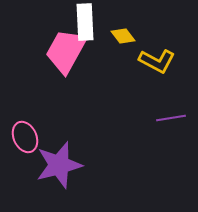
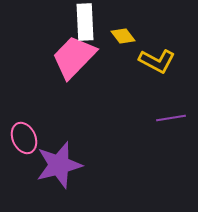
pink trapezoid: moved 8 px right, 6 px down; rotated 15 degrees clockwise
pink ellipse: moved 1 px left, 1 px down
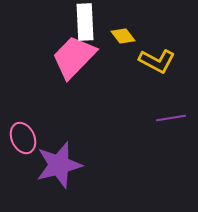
pink ellipse: moved 1 px left
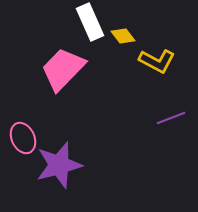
white rectangle: moved 5 px right; rotated 21 degrees counterclockwise
pink trapezoid: moved 11 px left, 12 px down
purple line: rotated 12 degrees counterclockwise
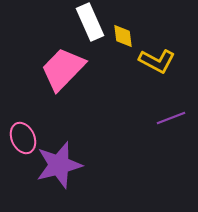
yellow diamond: rotated 30 degrees clockwise
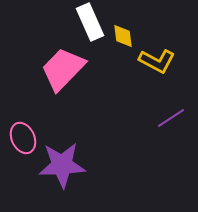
purple line: rotated 12 degrees counterclockwise
purple star: moved 3 px right; rotated 12 degrees clockwise
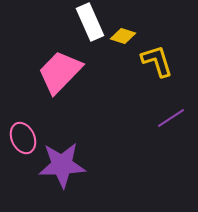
yellow diamond: rotated 65 degrees counterclockwise
yellow L-shape: rotated 135 degrees counterclockwise
pink trapezoid: moved 3 px left, 3 px down
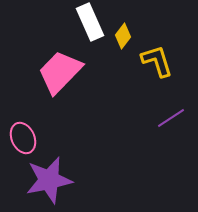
yellow diamond: rotated 70 degrees counterclockwise
purple star: moved 13 px left, 15 px down; rotated 9 degrees counterclockwise
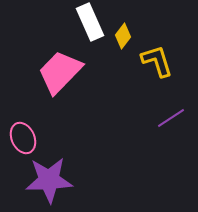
purple star: rotated 9 degrees clockwise
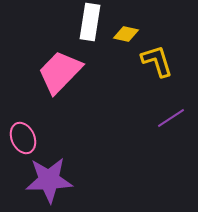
white rectangle: rotated 33 degrees clockwise
yellow diamond: moved 3 px right, 2 px up; rotated 65 degrees clockwise
